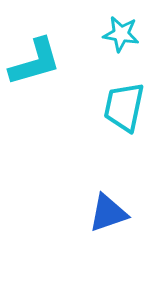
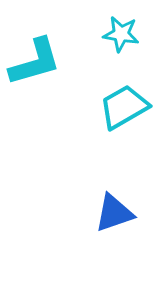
cyan trapezoid: rotated 48 degrees clockwise
blue triangle: moved 6 px right
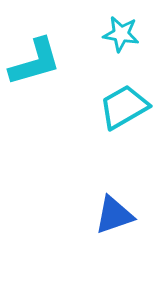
blue triangle: moved 2 px down
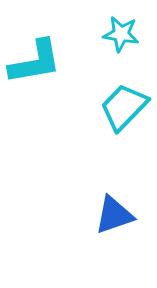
cyan L-shape: rotated 6 degrees clockwise
cyan trapezoid: rotated 16 degrees counterclockwise
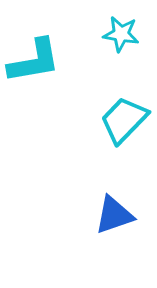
cyan L-shape: moved 1 px left, 1 px up
cyan trapezoid: moved 13 px down
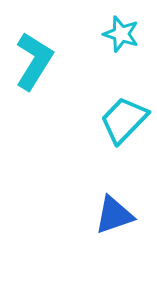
cyan star: rotated 9 degrees clockwise
cyan L-shape: rotated 48 degrees counterclockwise
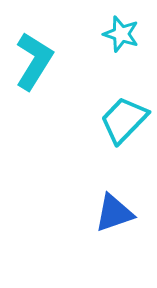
blue triangle: moved 2 px up
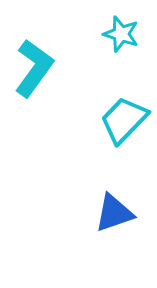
cyan L-shape: moved 7 px down; rotated 4 degrees clockwise
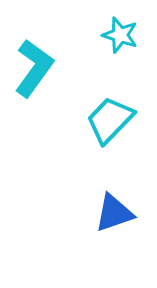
cyan star: moved 1 px left, 1 px down
cyan trapezoid: moved 14 px left
